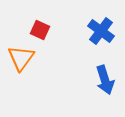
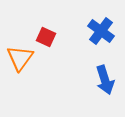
red square: moved 6 px right, 7 px down
orange triangle: moved 1 px left
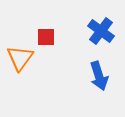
red square: rotated 24 degrees counterclockwise
blue arrow: moved 6 px left, 4 px up
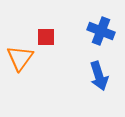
blue cross: rotated 16 degrees counterclockwise
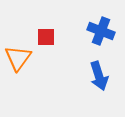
orange triangle: moved 2 px left
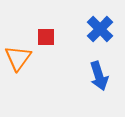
blue cross: moved 1 px left, 2 px up; rotated 24 degrees clockwise
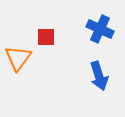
blue cross: rotated 20 degrees counterclockwise
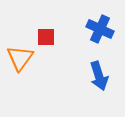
orange triangle: moved 2 px right
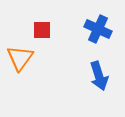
blue cross: moved 2 px left
red square: moved 4 px left, 7 px up
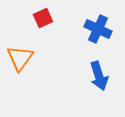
red square: moved 1 px right, 12 px up; rotated 24 degrees counterclockwise
